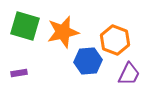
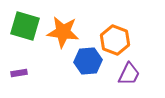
orange star: rotated 20 degrees clockwise
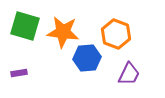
orange hexagon: moved 1 px right, 6 px up
blue hexagon: moved 1 px left, 3 px up
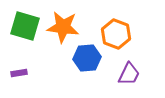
orange star: moved 5 px up
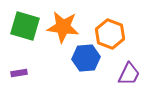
orange hexagon: moved 6 px left
blue hexagon: moved 1 px left
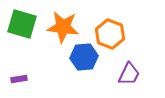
green square: moved 3 px left, 2 px up
blue hexagon: moved 2 px left, 1 px up
purple rectangle: moved 6 px down
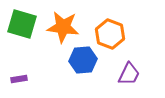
blue hexagon: moved 1 px left, 3 px down
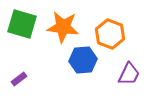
purple rectangle: rotated 28 degrees counterclockwise
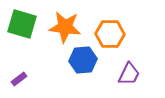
orange star: moved 2 px right
orange hexagon: rotated 20 degrees counterclockwise
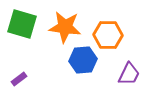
orange hexagon: moved 2 px left, 1 px down
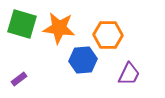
orange star: moved 6 px left, 1 px down
